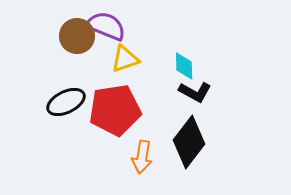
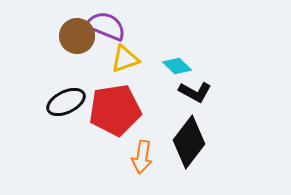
cyan diamond: moved 7 px left; rotated 44 degrees counterclockwise
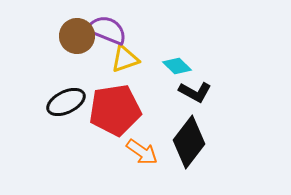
purple semicircle: moved 1 px right, 4 px down
orange arrow: moved 5 px up; rotated 64 degrees counterclockwise
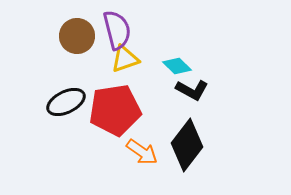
purple semicircle: moved 10 px right; rotated 54 degrees clockwise
black L-shape: moved 3 px left, 2 px up
black diamond: moved 2 px left, 3 px down
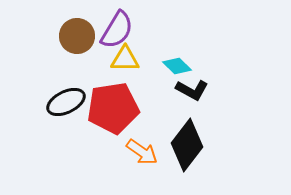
purple semicircle: rotated 45 degrees clockwise
yellow triangle: rotated 20 degrees clockwise
red pentagon: moved 2 px left, 2 px up
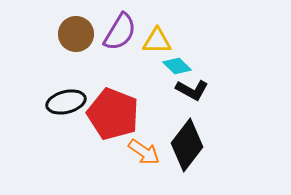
purple semicircle: moved 3 px right, 2 px down
brown circle: moved 1 px left, 2 px up
yellow triangle: moved 32 px right, 18 px up
black ellipse: rotated 12 degrees clockwise
red pentagon: moved 6 px down; rotated 30 degrees clockwise
orange arrow: moved 2 px right
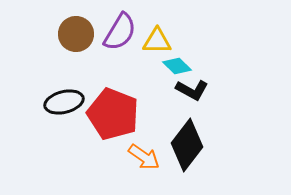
black ellipse: moved 2 px left
orange arrow: moved 5 px down
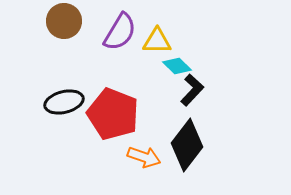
brown circle: moved 12 px left, 13 px up
black L-shape: rotated 76 degrees counterclockwise
orange arrow: rotated 16 degrees counterclockwise
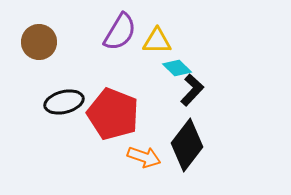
brown circle: moved 25 px left, 21 px down
cyan diamond: moved 2 px down
